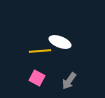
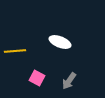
yellow line: moved 25 px left
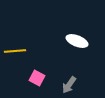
white ellipse: moved 17 px right, 1 px up
gray arrow: moved 4 px down
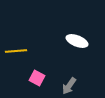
yellow line: moved 1 px right
gray arrow: moved 1 px down
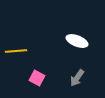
gray arrow: moved 8 px right, 8 px up
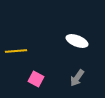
pink square: moved 1 px left, 1 px down
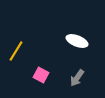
yellow line: rotated 55 degrees counterclockwise
pink square: moved 5 px right, 4 px up
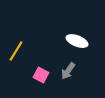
gray arrow: moved 9 px left, 7 px up
